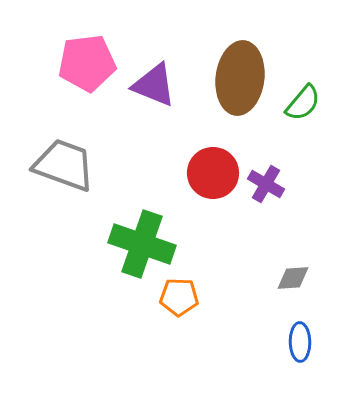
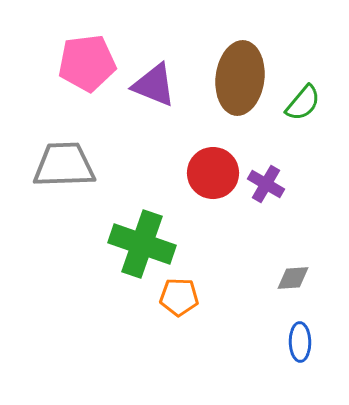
gray trapezoid: rotated 22 degrees counterclockwise
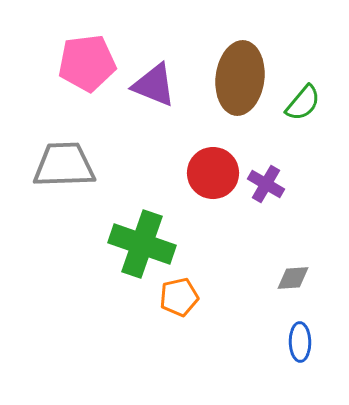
orange pentagon: rotated 15 degrees counterclockwise
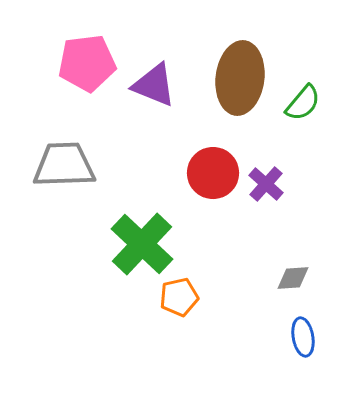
purple cross: rotated 12 degrees clockwise
green cross: rotated 24 degrees clockwise
blue ellipse: moved 3 px right, 5 px up; rotated 9 degrees counterclockwise
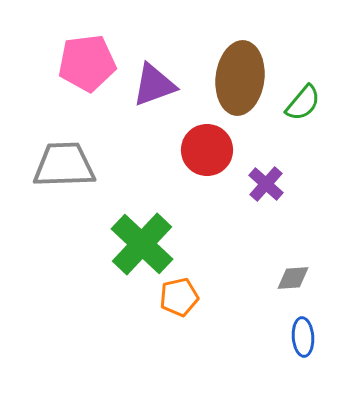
purple triangle: rotated 42 degrees counterclockwise
red circle: moved 6 px left, 23 px up
blue ellipse: rotated 6 degrees clockwise
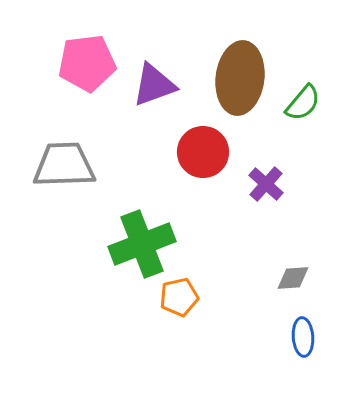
red circle: moved 4 px left, 2 px down
green cross: rotated 26 degrees clockwise
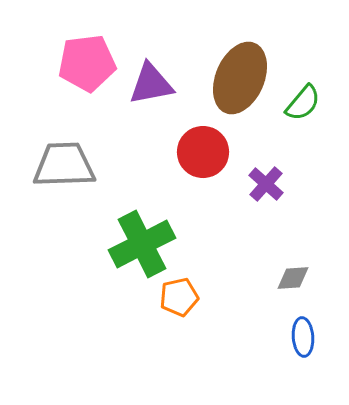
brown ellipse: rotated 16 degrees clockwise
purple triangle: moved 3 px left, 1 px up; rotated 9 degrees clockwise
green cross: rotated 6 degrees counterclockwise
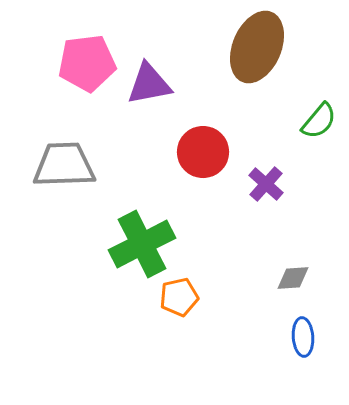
brown ellipse: moved 17 px right, 31 px up
purple triangle: moved 2 px left
green semicircle: moved 16 px right, 18 px down
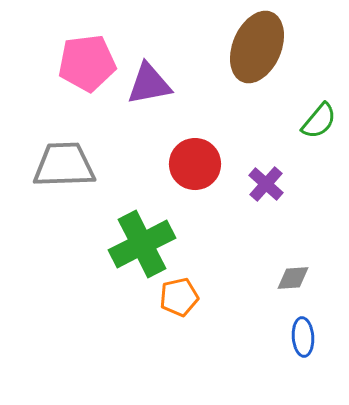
red circle: moved 8 px left, 12 px down
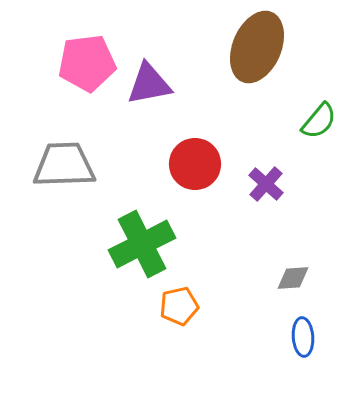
orange pentagon: moved 9 px down
